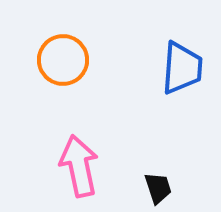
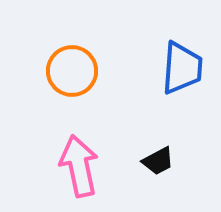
orange circle: moved 9 px right, 11 px down
black trapezoid: moved 27 px up; rotated 80 degrees clockwise
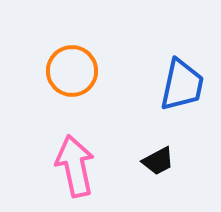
blue trapezoid: moved 17 px down; rotated 8 degrees clockwise
pink arrow: moved 4 px left
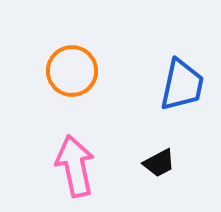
black trapezoid: moved 1 px right, 2 px down
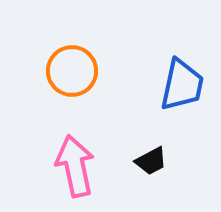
black trapezoid: moved 8 px left, 2 px up
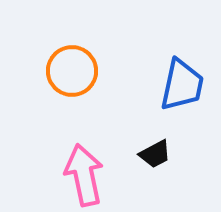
black trapezoid: moved 4 px right, 7 px up
pink arrow: moved 9 px right, 9 px down
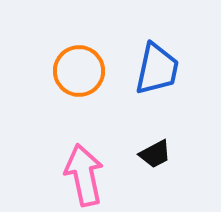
orange circle: moved 7 px right
blue trapezoid: moved 25 px left, 16 px up
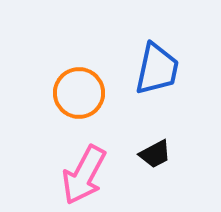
orange circle: moved 22 px down
pink arrow: rotated 140 degrees counterclockwise
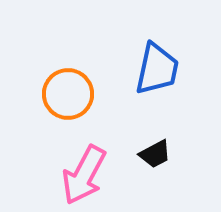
orange circle: moved 11 px left, 1 px down
